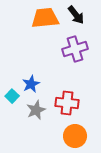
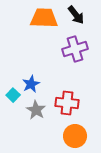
orange trapezoid: moved 1 px left; rotated 8 degrees clockwise
cyan square: moved 1 px right, 1 px up
gray star: rotated 18 degrees counterclockwise
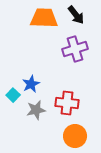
gray star: rotated 30 degrees clockwise
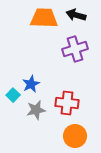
black arrow: rotated 144 degrees clockwise
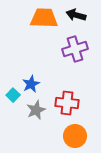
gray star: rotated 12 degrees counterclockwise
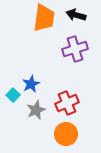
orange trapezoid: rotated 96 degrees clockwise
red cross: rotated 30 degrees counterclockwise
orange circle: moved 9 px left, 2 px up
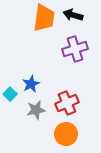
black arrow: moved 3 px left
cyan square: moved 3 px left, 1 px up
gray star: rotated 12 degrees clockwise
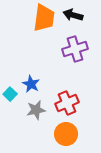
blue star: rotated 18 degrees counterclockwise
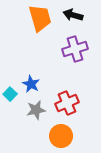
orange trapezoid: moved 4 px left; rotated 24 degrees counterclockwise
orange circle: moved 5 px left, 2 px down
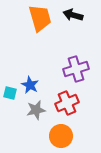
purple cross: moved 1 px right, 20 px down
blue star: moved 1 px left, 1 px down
cyan square: moved 1 px up; rotated 32 degrees counterclockwise
